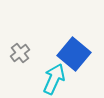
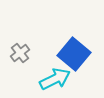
cyan arrow: moved 1 px right; rotated 40 degrees clockwise
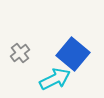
blue square: moved 1 px left
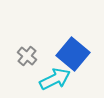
gray cross: moved 7 px right, 3 px down; rotated 12 degrees counterclockwise
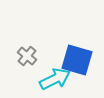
blue square: moved 4 px right, 6 px down; rotated 24 degrees counterclockwise
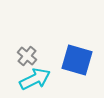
cyan arrow: moved 20 px left
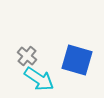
cyan arrow: moved 4 px right; rotated 60 degrees clockwise
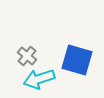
cyan arrow: rotated 128 degrees clockwise
